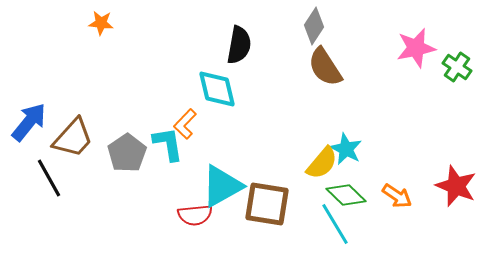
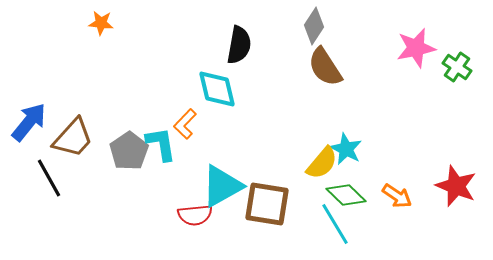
cyan L-shape: moved 7 px left
gray pentagon: moved 2 px right, 2 px up
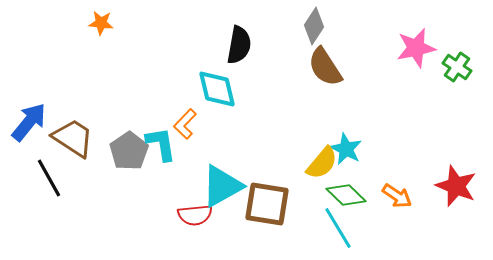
brown trapezoid: rotated 99 degrees counterclockwise
cyan line: moved 3 px right, 4 px down
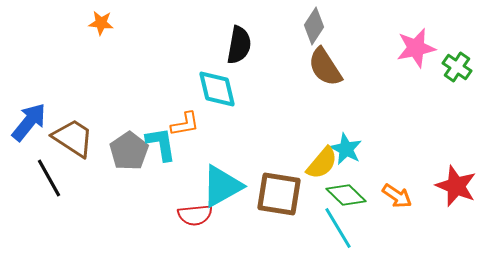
orange L-shape: rotated 144 degrees counterclockwise
brown square: moved 12 px right, 10 px up
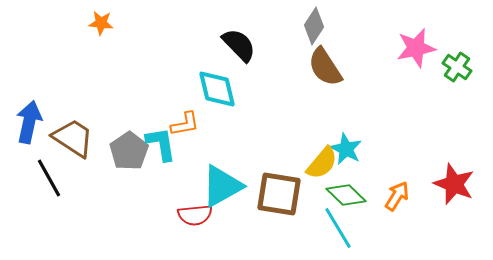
black semicircle: rotated 54 degrees counterclockwise
blue arrow: rotated 27 degrees counterclockwise
red star: moved 2 px left, 2 px up
orange arrow: rotated 92 degrees counterclockwise
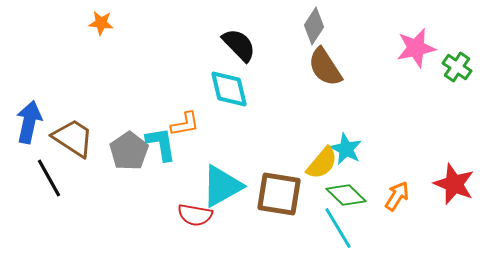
cyan diamond: moved 12 px right
red semicircle: rotated 16 degrees clockwise
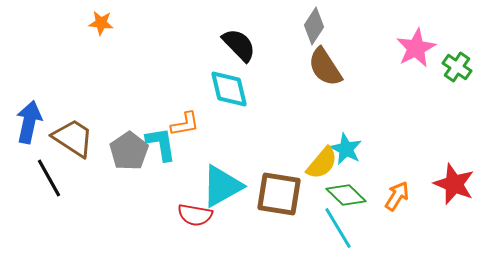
pink star: rotated 15 degrees counterclockwise
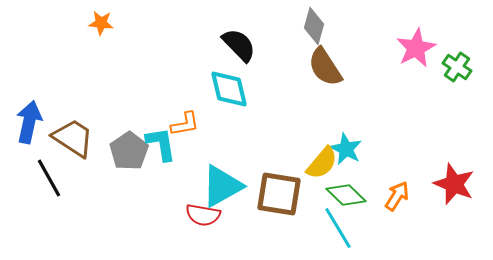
gray diamond: rotated 18 degrees counterclockwise
red semicircle: moved 8 px right
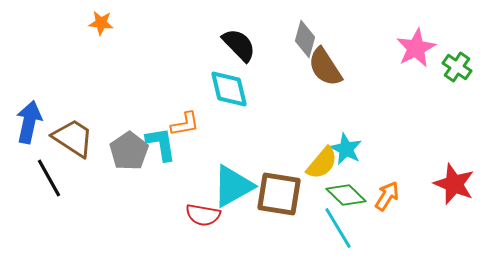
gray diamond: moved 9 px left, 13 px down
cyan triangle: moved 11 px right
orange arrow: moved 10 px left
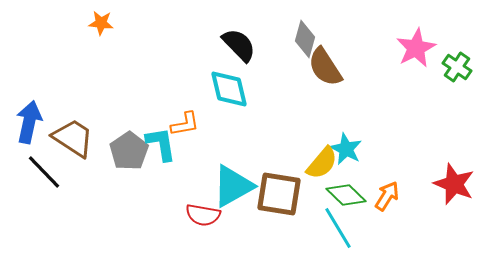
black line: moved 5 px left, 6 px up; rotated 15 degrees counterclockwise
